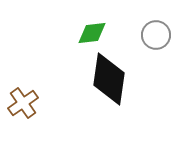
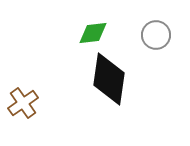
green diamond: moved 1 px right
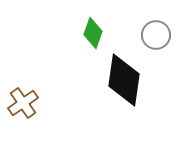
green diamond: rotated 64 degrees counterclockwise
black diamond: moved 15 px right, 1 px down
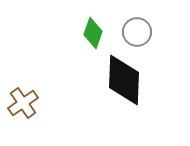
gray circle: moved 19 px left, 3 px up
black diamond: rotated 6 degrees counterclockwise
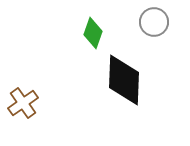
gray circle: moved 17 px right, 10 px up
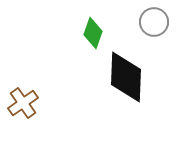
black diamond: moved 2 px right, 3 px up
